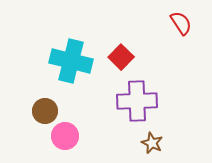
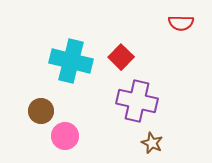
red semicircle: rotated 125 degrees clockwise
purple cross: rotated 15 degrees clockwise
brown circle: moved 4 px left
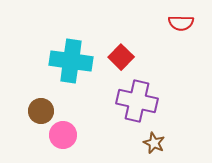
cyan cross: rotated 6 degrees counterclockwise
pink circle: moved 2 px left, 1 px up
brown star: moved 2 px right
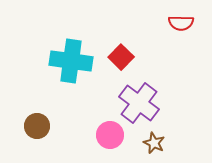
purple cross: moved 2 px right, 2 px down; rotated 24 degrees clockwise
brown circle: moved 4 px left, 15 px down
pink circle: moved 47 px right
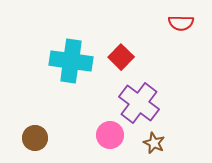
brown circle: moved 2 px left, 12 px down
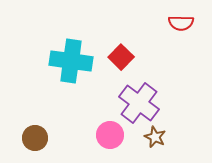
brown star: moved 1 px right, 6 px up
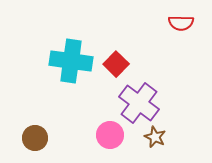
red square: moved 5 px left, 7 px down
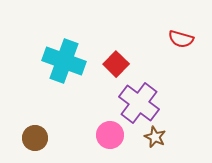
red semicircle: moved 16 px down; rotated 15 degrees clockwise
cyan cross: moved 7 px left; rotated 12 degrees clockwise
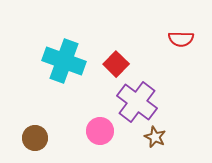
red semicircle: rotated 15 degrees counterclockwise
purple cross: moved 2 px left, 1 px up
pink circle: moved 10 px left, 4 px up
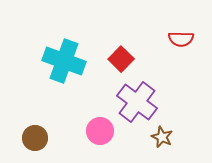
red square: moved 5 px right, 5 px up
brown star: moved 7 px right
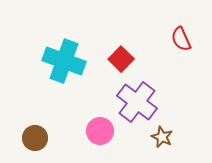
red semicircle: rotated 65 degrees clockwise
